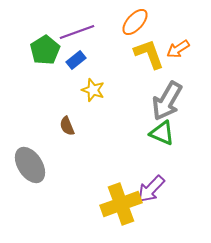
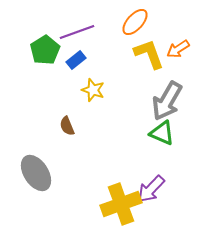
gray ellipse: moved 6 px right, 8 px down
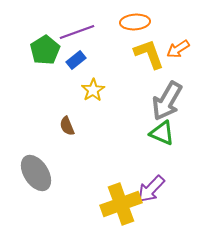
orange ellipse: rotated 44 degrees clockwise
yellow star: rotated 20 degrees clockwise
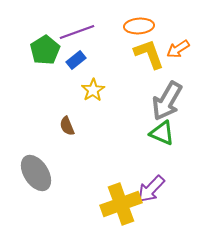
orange ellipse: moved 4 px right, 4 px down
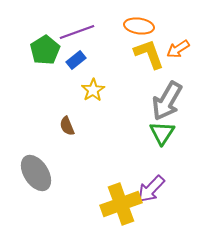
orange ellipse: rotated 12 degrees clockwise
green triangle: rotated 40 degrees clockwise
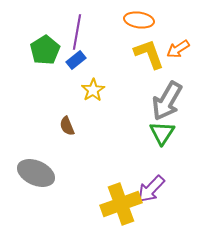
orange ellipse: moved 6 px up
purple line: rotated 60 degrees counterclockwise
gray ellipse: rotated 33 degrees counterclockwise
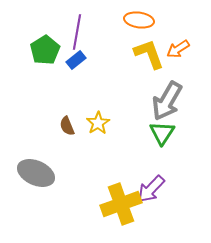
yellow star: moved 5 px right, 33 px down
